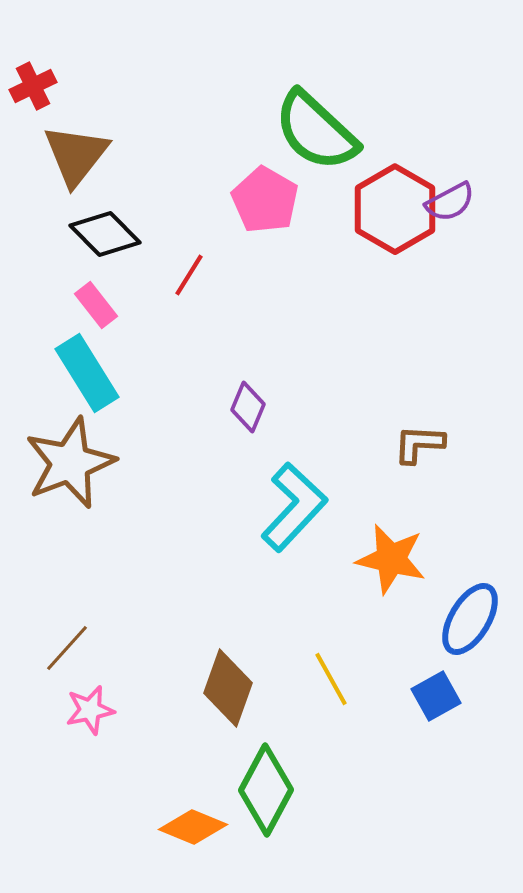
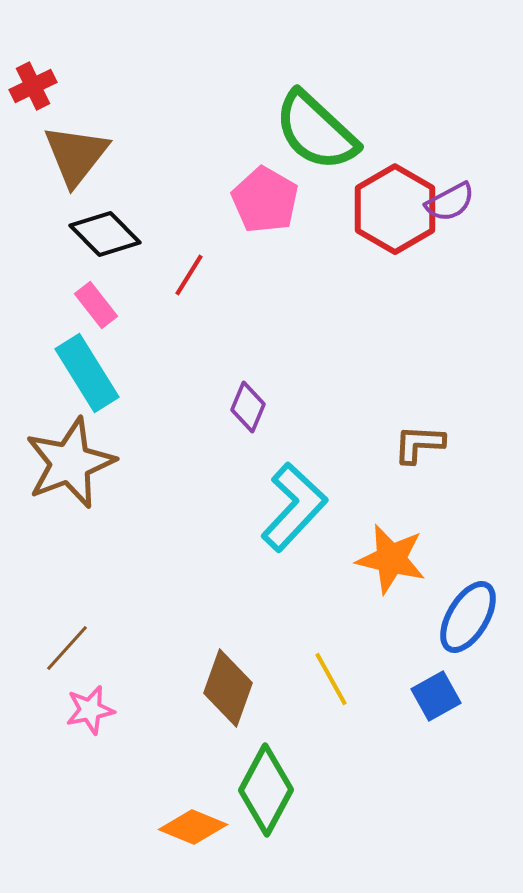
blue ellipse: moved 2 px left, 2 px up
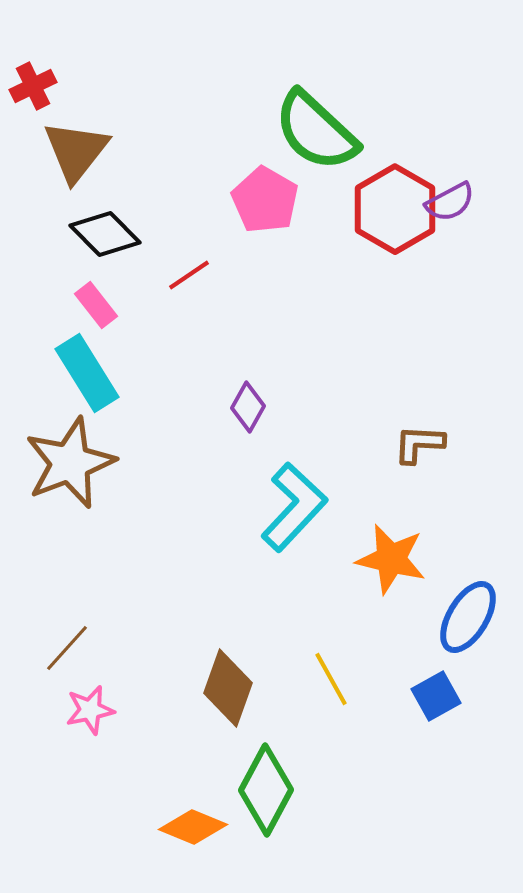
brown triangle: moved 4 px up
red line: rotated 24 degrees clockwise
purple diamond: rotated 6 degrees clockwise
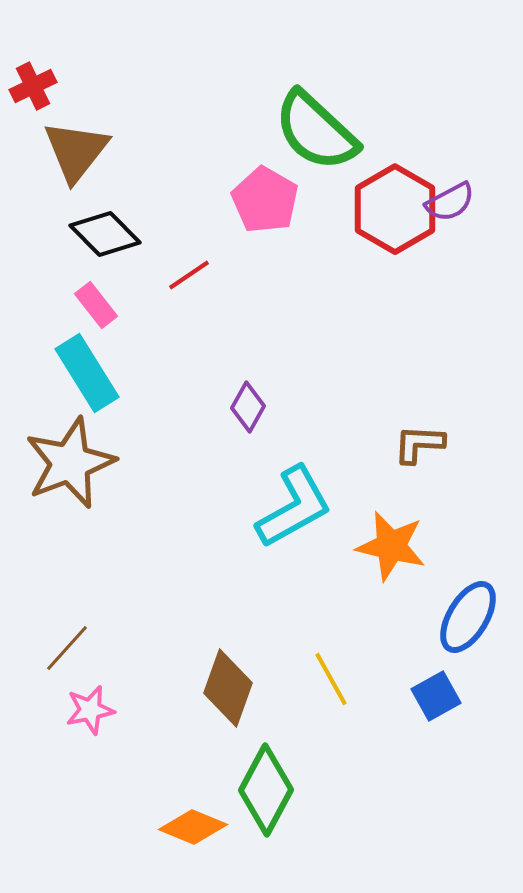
cyan L-shape: rotated 18 degrees clockwise
orange star: moved 13 px up
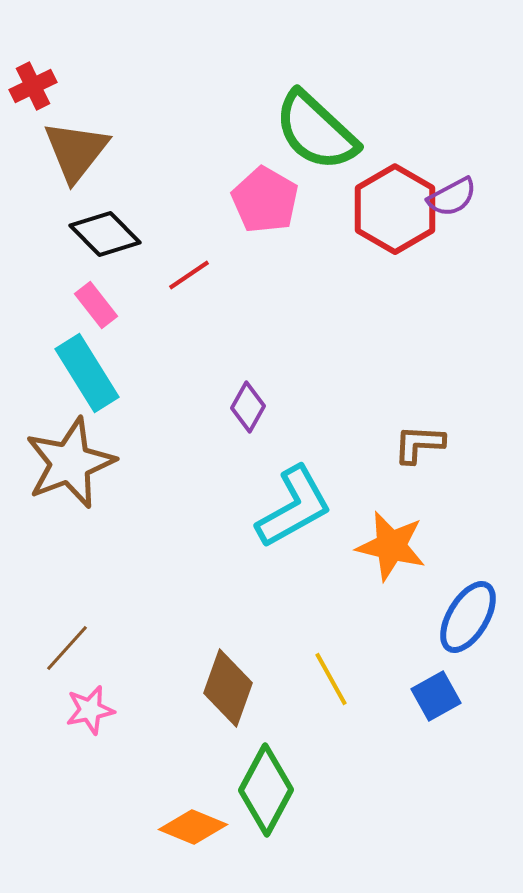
purple semicircle: moved 2 px right, 5 px up
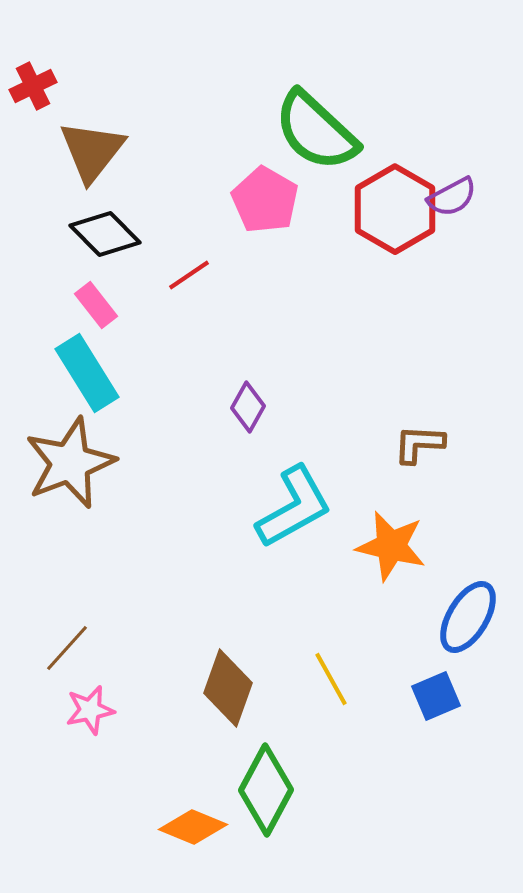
brown triangle: moved 16 px right
blue square: rotated 6 degrees clockwise
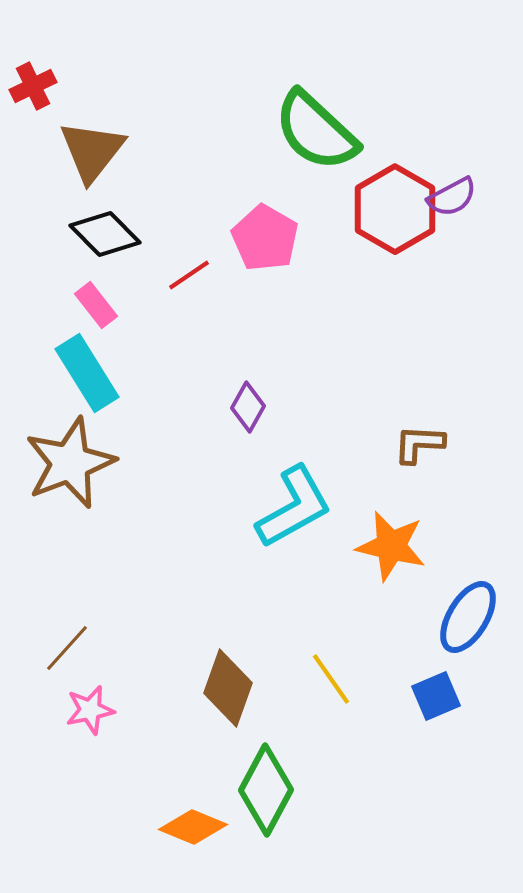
pink pentagon: moved 38 px down
yellow line: rotated 6 degrees counterclockwise
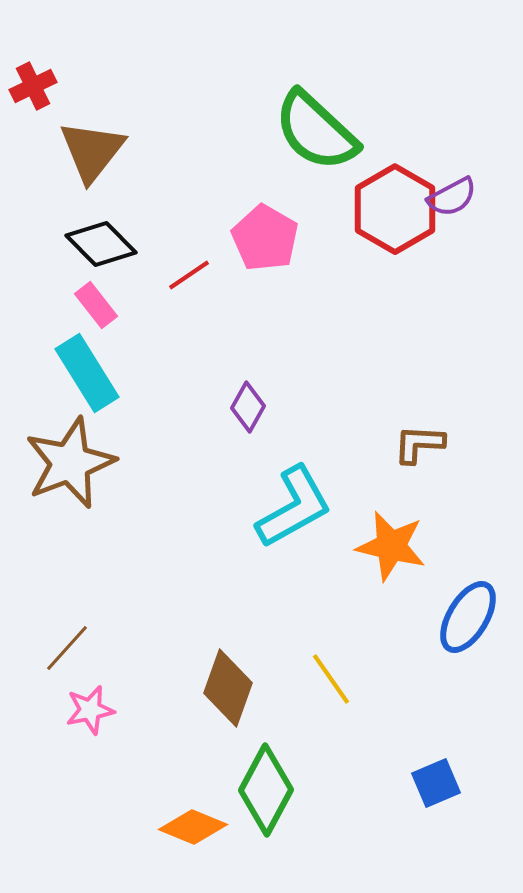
black diamond: moved 4 px left, 10 px down
blue square: moved 87 px down
